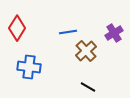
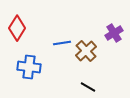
blue line: moved 6 px left, 11 px down
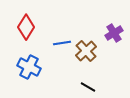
red diamond: moved 9 px right, 1 px up
blue cross: rotated 20 degrees clockwise
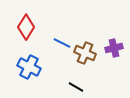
purple cross: moved 15 px down; rotated 18 degrees clockwise
blue line: rotated 36 degrees clockwise
brown cross: moved 1 px left, 2 px down; rotated 25 degrees counterclockwise
black line: moved 12 px left
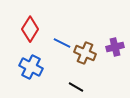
red diamond: moved 4 px right, 2 px down
purple cross: moved 1 px right, 1 px up
blue cross: moved 2 px right
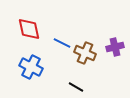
red diamond: moved 1 px left; rotated 45 degrees counterclockwise
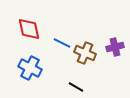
blue cross: moved 1 px left, 1 px down
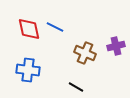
blue line: moved 7 px left, 16 px up
purple cross: moved 1 px right, 1 px up
blue cross: moved 2 px left, 2 px down; rotated 20 degrees counterclockwise
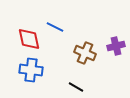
red diamond: moved 10 px down
blue cross: moved 3 px right
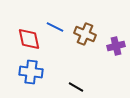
brown cross: moved 19 px up
blue cross: moved 2 px down
